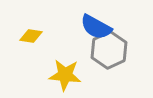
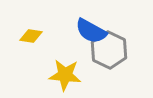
blue semicircle: moved 5 px left, 4 px down
gray hexagon: rotated 9 degrees counterclockwise
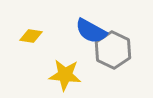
gray hexagon: moved 4 px right
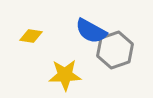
gray hexagon: moved 2 px right; rotated 15 degrees clockwise
yellow star: rotated 8 degrees counterclockwise
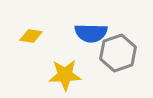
blue semicircle: moved 2 px down; rotated 28 degrees counterclockwise
gray hexagon: moved 3 px right, 3 px down
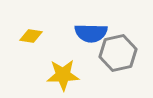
gray hexagon: rotated 6 degrees clockwise
yellow star: moved 2 px left
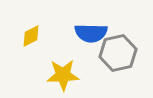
yellow diamond: rotated 35 degrees counterclockwise
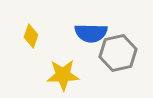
yellow diamond: rotated 45 degrees counterclockwise
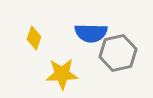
yellow diamond: moved 3 px right, 2 px down
yellow star: moved 1 px left, 1 px up
